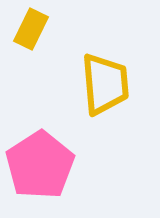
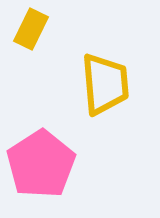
pink pentagon: moved 1 px right, 1 px up
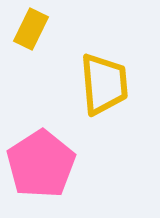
yellow trapezoid: moved 1 px left
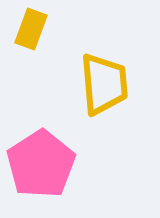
yellow rectangle: rotated 6 degrees counterclockwise
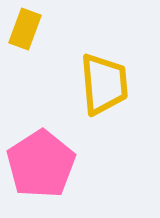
yellow rectangle: moved 6 px left
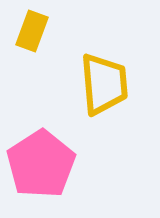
yellow rectangle: moved 7 px right, 2 px down
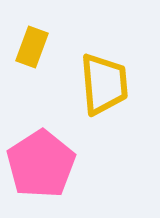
yellow rectangle: moved 16 px down
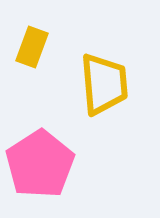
pink pentagon: moved 1 px left
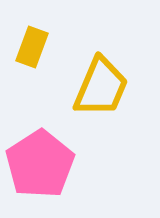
yellow trapezoid: moved 3 px left, 3 px down; rotated 28 degrees clockwise
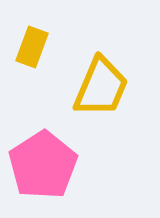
pink pentagon: moved 3 px right, 1 px down
